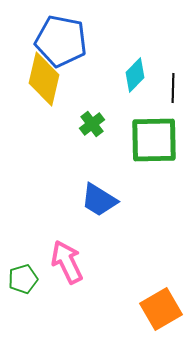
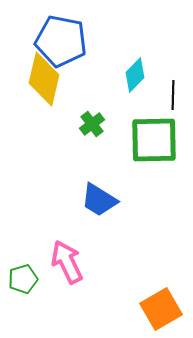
black line: moved 7 px down
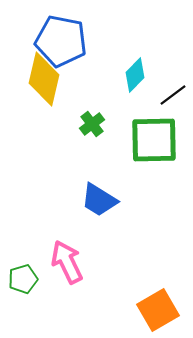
black line: rotated 52 degrees clockwise
orange square: moved 3 px left, 1 px down
